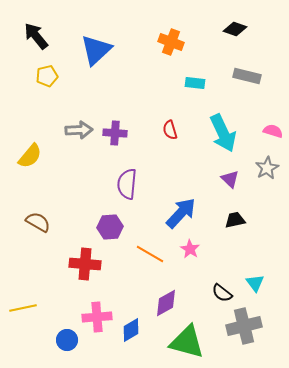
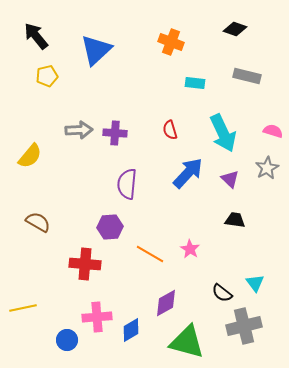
blue arrow: moved 7 px right, 40 px up
black trapezoid: rotated 20 degrees clockwise
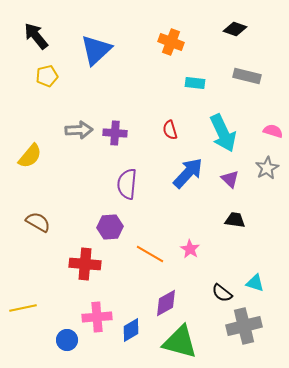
cyan triangle: rotated 36 degrees counterclockwise
green triangle: moved 7 px left
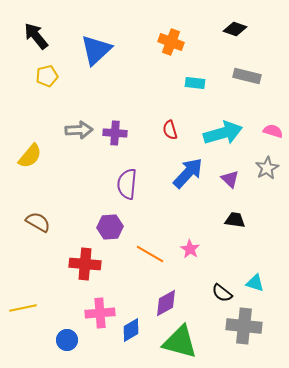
cyan arrow: rotated 81 degrees counterclockwise
pink cross: moved 3 px right, 4 px up
gray cross: rotated 20 degrees clockwise
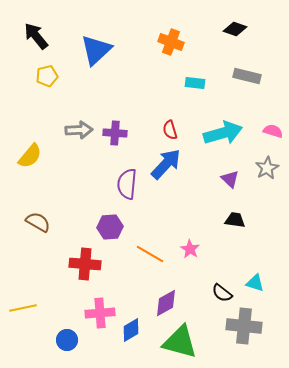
blue arrow: moved 22 px left, 9 px up
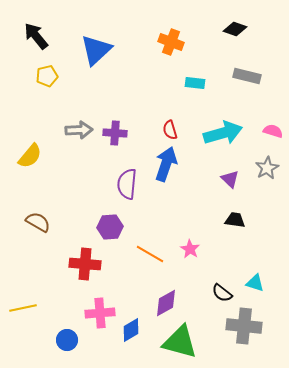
blue arrow: rotated 24 degrees counterclockwise
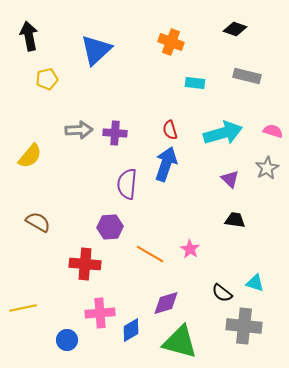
black arrow: moved 7 px left; rotated 28 degrees clockwise
yellow pentagon: moved 3 px down
purple diamond: rotated 12 degrees clockwise
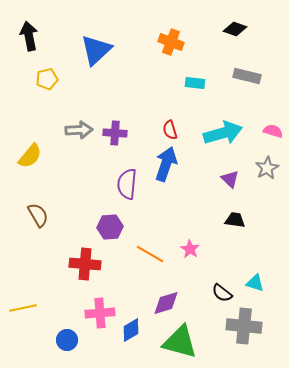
brown semicircle: moved 7 px up; rotated 30 degrees clockwise
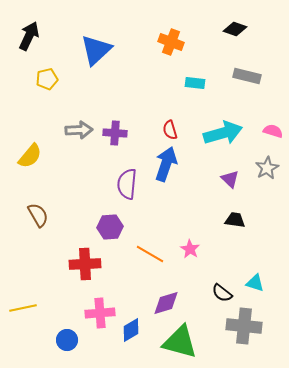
black arrow: rotated 36 degrees clockwise
red cross: rotated 8 degrees counterclockwise
